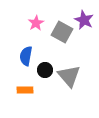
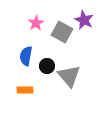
black circle: moved 2 px right, 4 px up
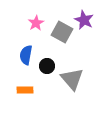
blue semicircle: moved 1 px up
gray triangle: moved 3 px right, 3 px down
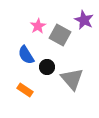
pink star: moved 2 px right, 3 px down
gray square: moved 2 px left, 3 px down
blue semicircle: rotated 42 degrees counterclockwise
black circle: moved 1 px down
orange rectangle: rotated 35 degrees clockwise
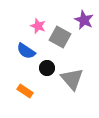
pink star: rotated 21 degrees counterclockwise
gray square: moved 2 px down
blue semicircle: moved 4 px up; rotated 24 degrees counterclockwise
black circle: moved 1 px down
orange rectangle: moved 1 px down
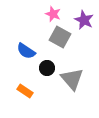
pink star: moved 15 px right, 12 px up
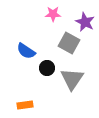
pink star: rotated 21 degrees counterclockwise
purple star: moved 1 px right, 2 px down
gray square: moved 9 px right, 6 px down
gray triangle: rotated 15 degrees clockwise
orange rectangle: moved 14 px down; rotated 42 degrees counterclockwise
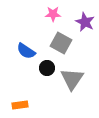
gray square: moved 8 px left
orange rectangle: moved 5 px left
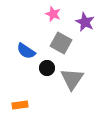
pink star: rotated 21 degrees clockwise
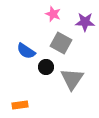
purple star: rotated 24 degrees counterclockwise
black circle: moved 1 px left, 1 px up
